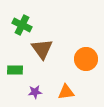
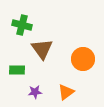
green cross: rotated 12 degrees counterclockwise
orange circle: moved 3 px left
green rectangle: moved 2 px right
orange triangle: rotated 30 degrees counterclockwise
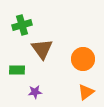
green cross: rotated 30 degrees counterclockwise
orange triangle: moved 20 px right
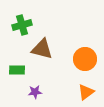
brown triangle: rotated 40 degrees counterclockwise
orange circle: moved 2 px right
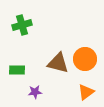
brown triangle: moved 16 px right, 14 px down
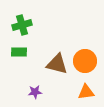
orange circle: moved 2 px down
brown triangle: moved 1 px left, 1 px down
green rectangle: moved 2 px right, 18 px up
orange triangle: rotated 30 degrees clockwise
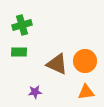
brown triangle: rotated 10 degrees clockwise
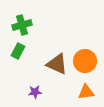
green rectangle: moved 1 px left, 1 px up; rotated 63 degrees counterclockwise
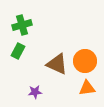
orange triangle: moved 1 px right, 4 px up
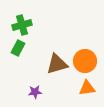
green rectangle: moved 3 px up
brown triangle: rotated 40 degrees counterclockwise
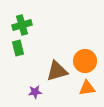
green rectangle: rotated 42 degrees counterclockwise
brown triangle: moved 7 px down
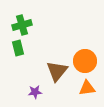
brown triangle: rotated 35 degrees counterclockwise
